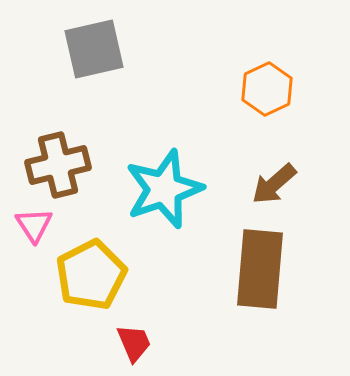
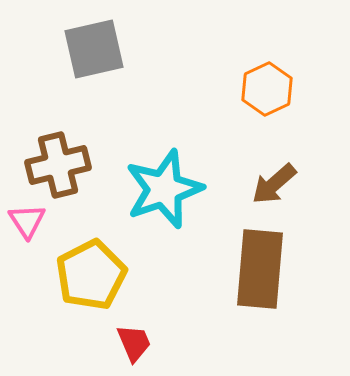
pink triangle: moved 7 px left, 4 px up
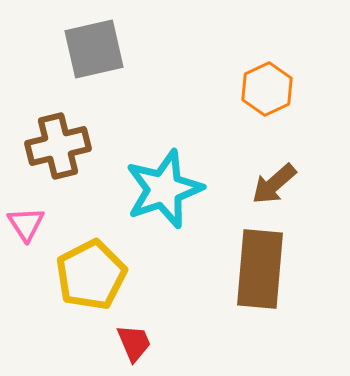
brown cross: moved 19 px up
pink triangle: moved 1 px left, 3 px down
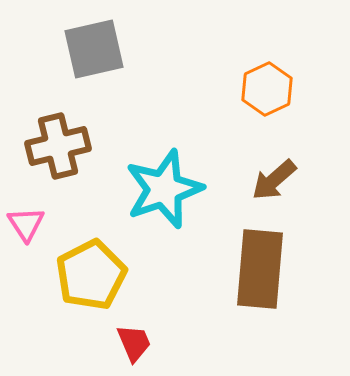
brown arrow: moved 4 px up
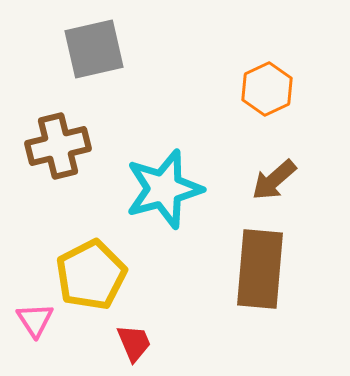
cyan star: rotated 4 degrees clockwise
pink triangle: moved 9 px right, 96 px down
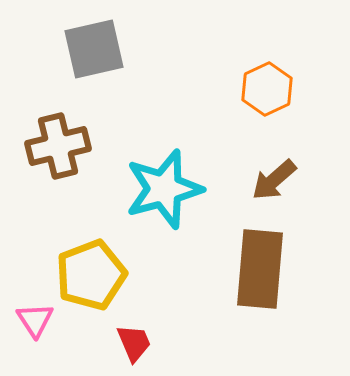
yellow pentagon: rotated 6 degrees clockwise
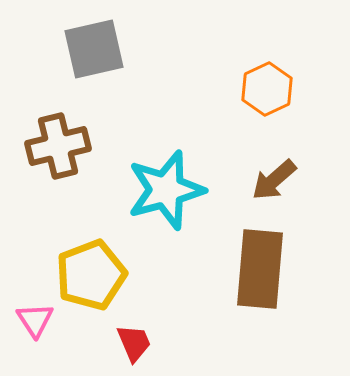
cyan star: moved 2 px right, 1 px down
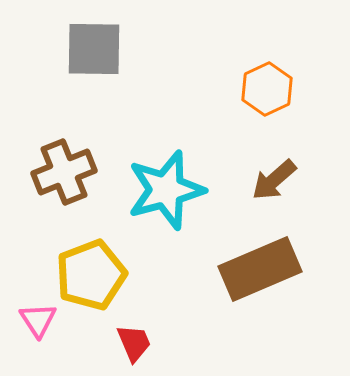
gray square: rotated 14 degrees clockwise
brown cross: moved 6 px right, 26 px down; rotated 8 degrees counterclockwise
brown rectangle: rotated 62 degrees clockwise
pink triangle: moved 3 px right
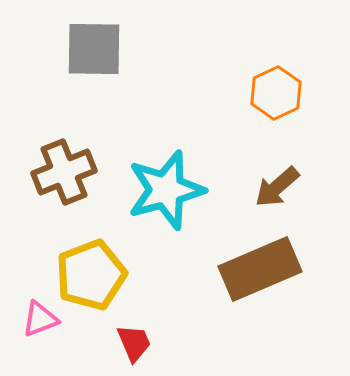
orange hexagon: moved 9 px right, 4 px down
brown arrow: moved 3 px right, 7 px down
pink triangle: moved 2 px right, 1 px up; rotated 42 degrees clockwise
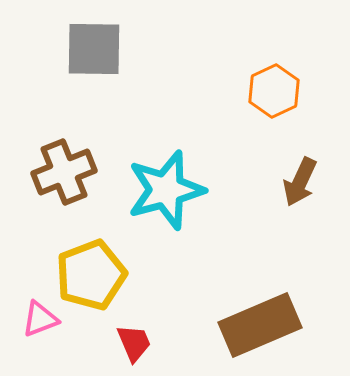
orange hexagon: moved 2 px left, 2 px up
brown arrow: moved 23 px right, 5 px up; rotated 24 degrees counterclockwise
brown rectangle: moved 56 px down
